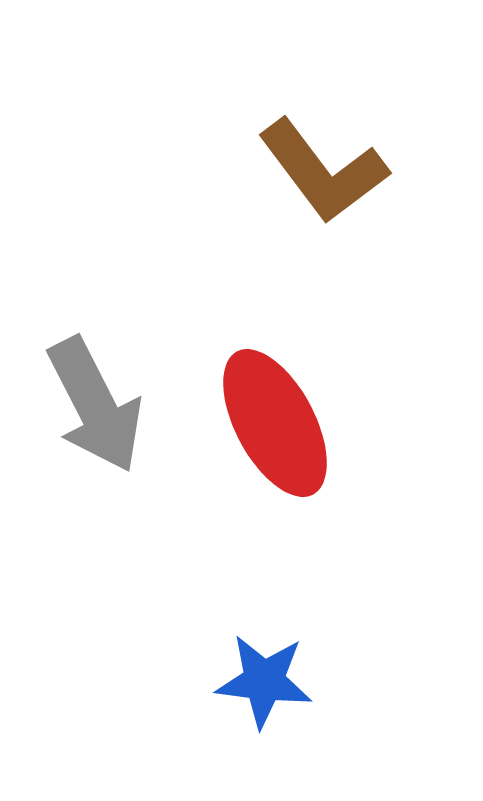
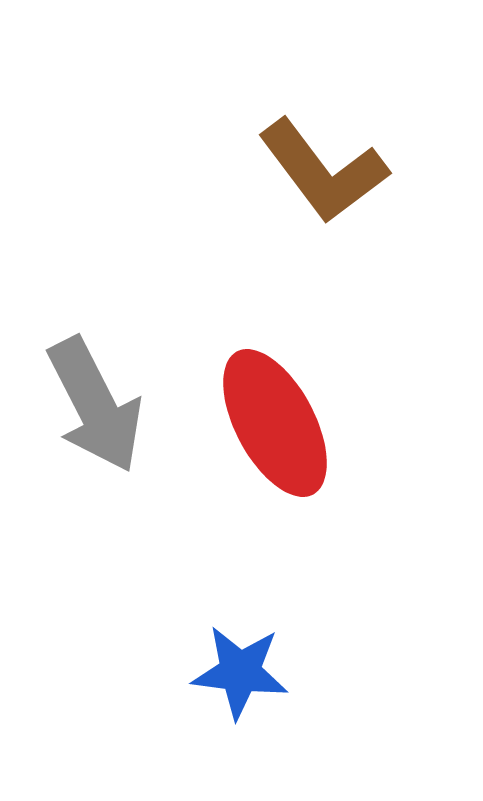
blue star: moved 24 px left, 9 px up
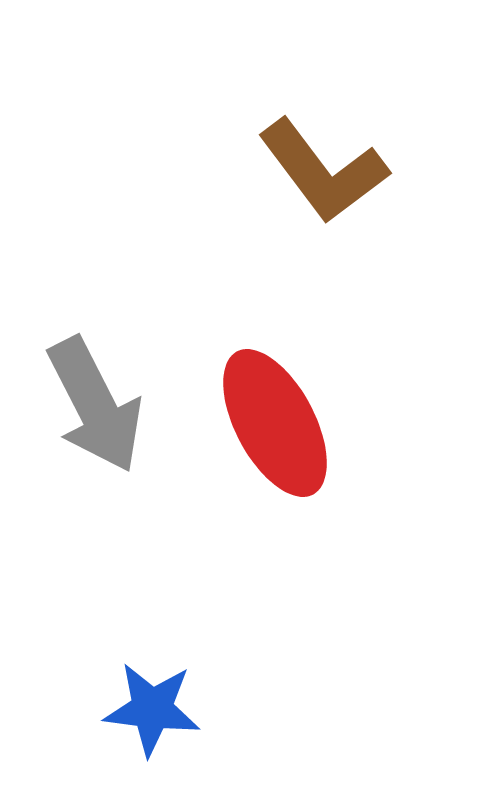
blue star: moved 88 px left, 37 px down
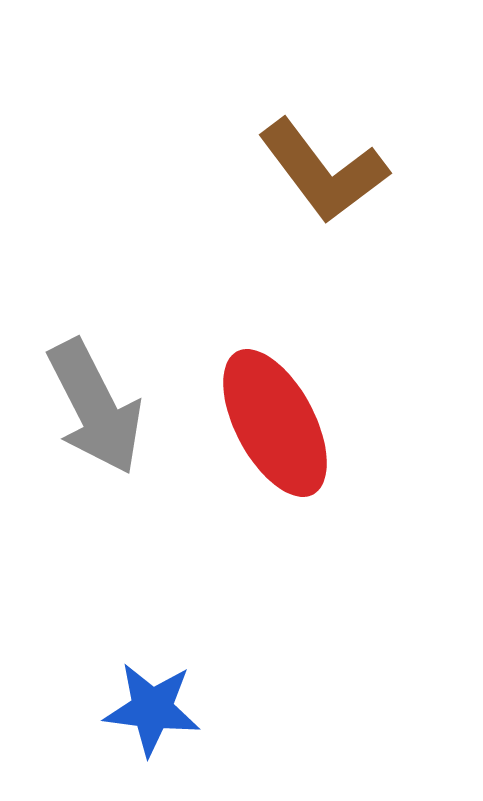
gray arrow: moved 2 px down
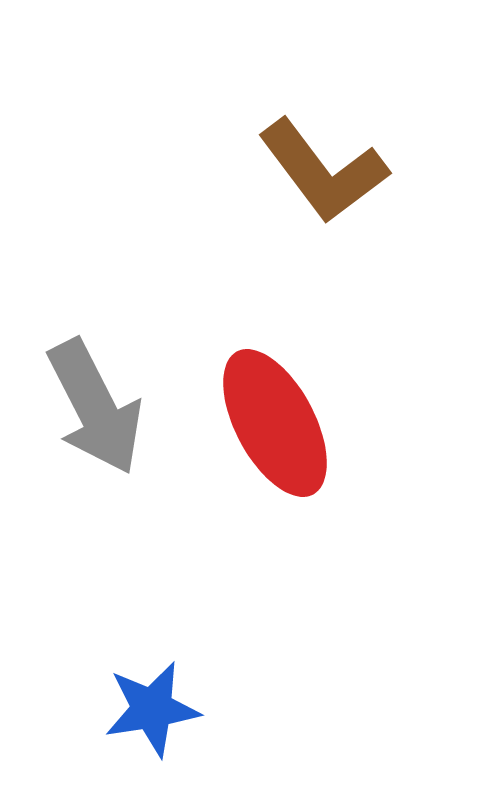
blue star: rotated 16 degrees counterclockwise
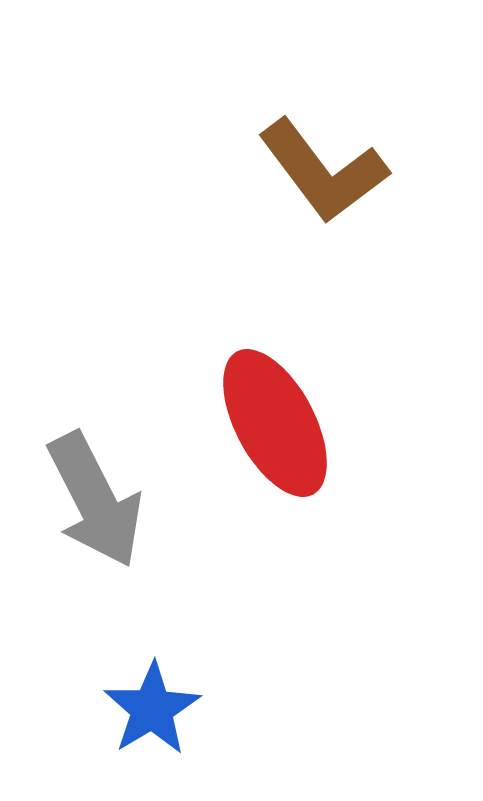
gray arrow: moved 93 px down
blue star: rotated 22 degrees counterclockwise
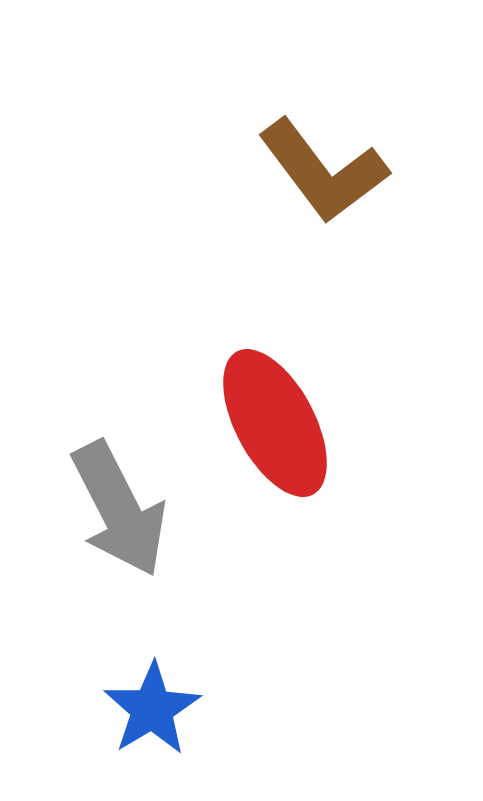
gray arrow: moved 24 px right, 9 px down
